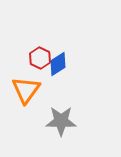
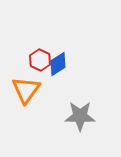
red hexagon: moved 2 px down
gray star: moved 19 px right, 5 px up
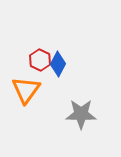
blue diamond: rotated 30 degrees counterclockwise
gray star: moved 1 px right, 2 px up
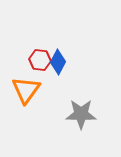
red hexagon: rotated 20 degrees counterclockwise
blue diamond: moved 2 px up
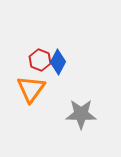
red hexagon: rotated 15 degrees clockwise
orange triangle: moved 5 px right, 1 px up
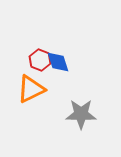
blue diamond: rotated 45 degrees counterclockwise
orange triangle: rotated 28 degrees clockwise
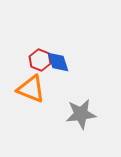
orange triangle: rotated 48 degrees clockwise
gray star: rotated 8 degrees counterclockwise
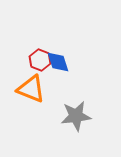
gray star: moved 5 px left, 2 px down
